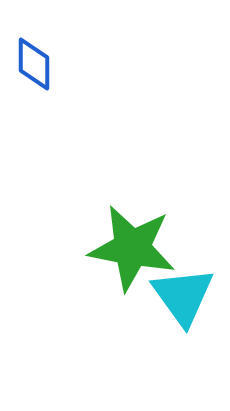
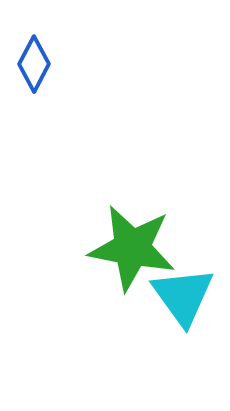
blue diamond: rotated 28 degrees clockwise
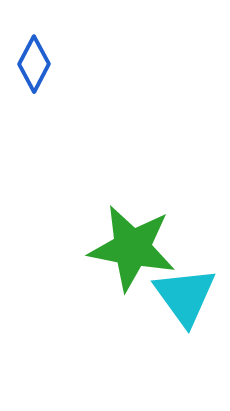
cyan triangle: moved 2 px right
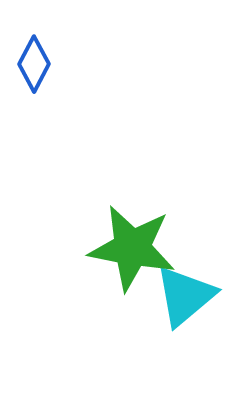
cyan triangle: rotated 26 degrees clockwise
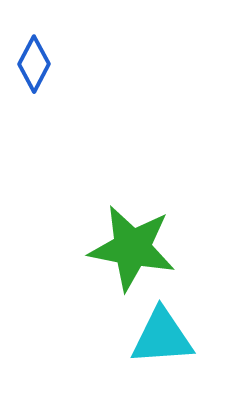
cyan triangle: moved 23 px left, 41 px down; rotated 36 degrees clockwise
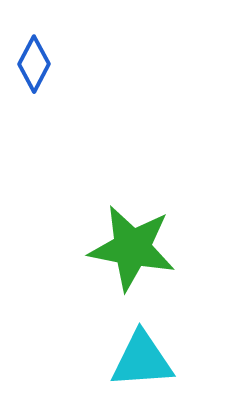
cyan triangle: moved 20 px left, 23 px down
